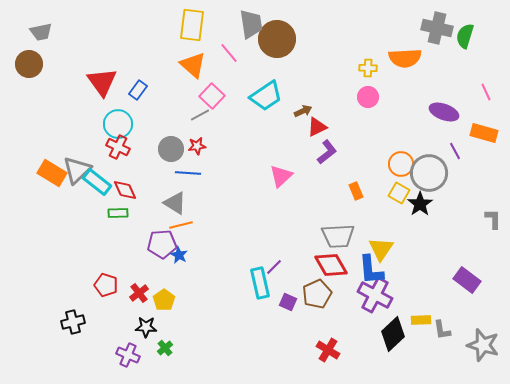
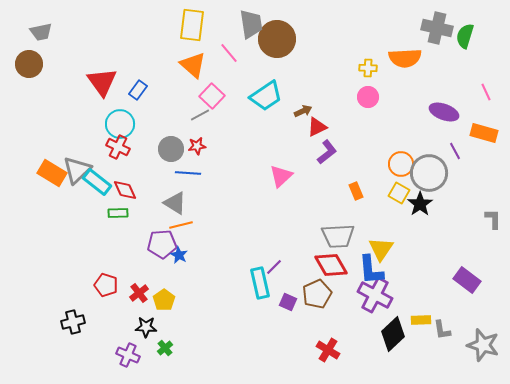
cyan circle at (118, 124): moved 2 px right
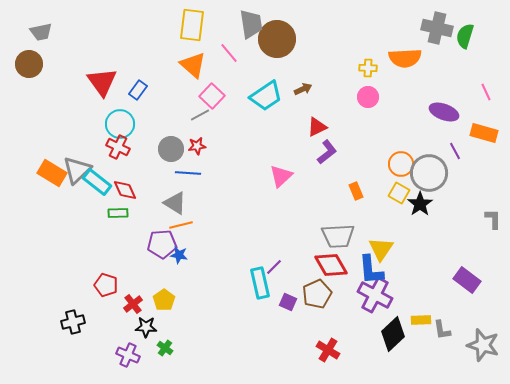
brown arrow at (303, 111): moved 22 px up
blue star at (179, 255): rotated 18 degrees counterclockwise
red cross at (139, 293): moved 6 px left, 11 px down
green cross at (165, 348): rotated 14 degrees counterclockwise
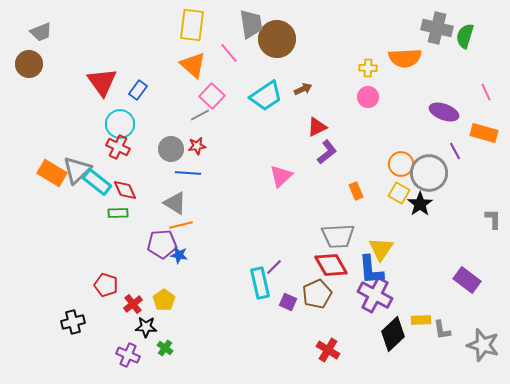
gray trapezoid at (41, 32): rotated 10 degrees counterclockwise
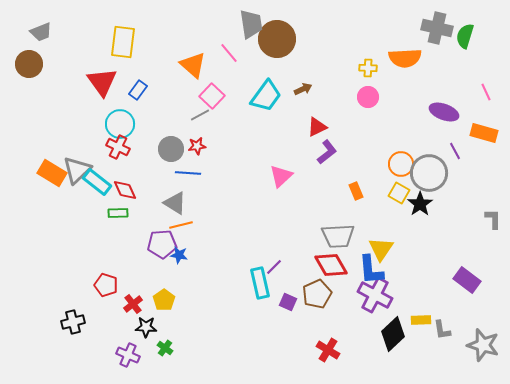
yellow rectangle at (192, 25): moved 69 px left, 17 px down
cyan trapezoid at (266, 96): rotated 20 degrees counterclockwise
